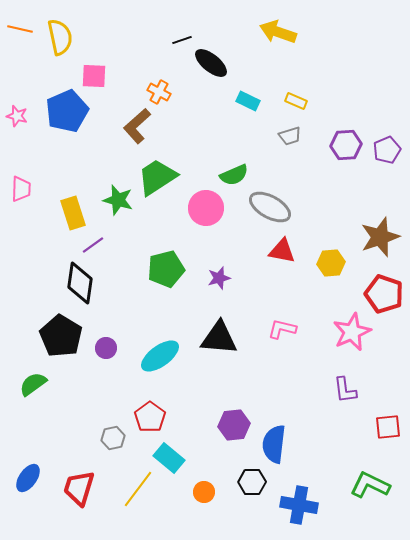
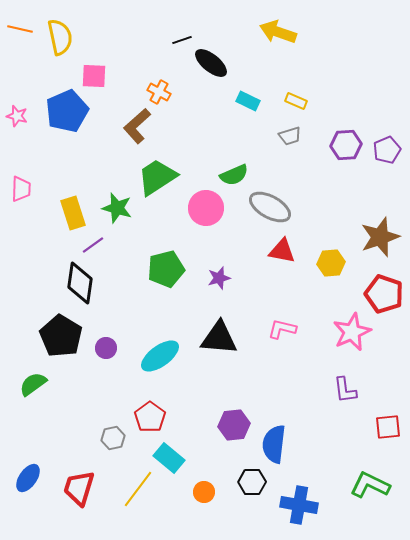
green star at (118, 200): moved 1 px left, 8 px down
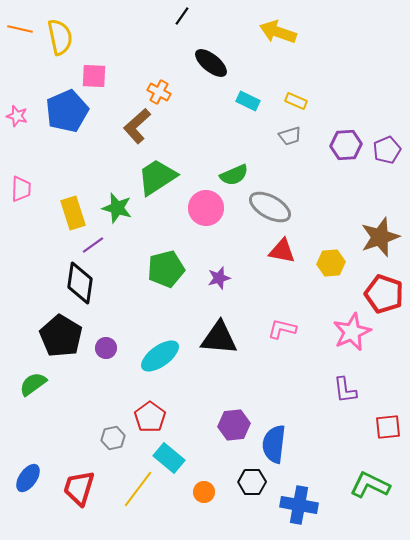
black line at (182, 40): moved 24 px up; rotated 36 degrees counterclockwise
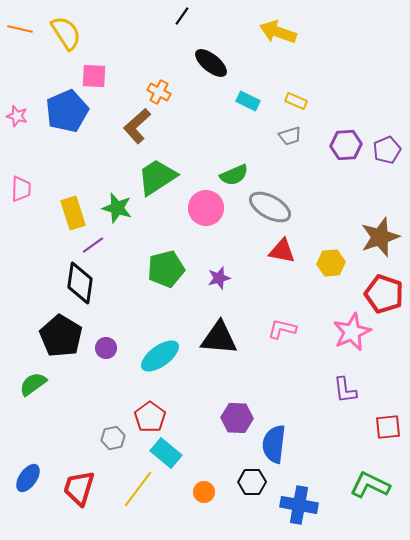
yellow semicircle at (60, 37): moved 6 px right, 4 px up; rotated 21 degrees counterclockwise
purple hexagon at (234, 425): moved 3 px right, 7 px up; rotated 8 degrees clockwise
cyan rectangle at (169, 458): moved 3 px left, 5 px up
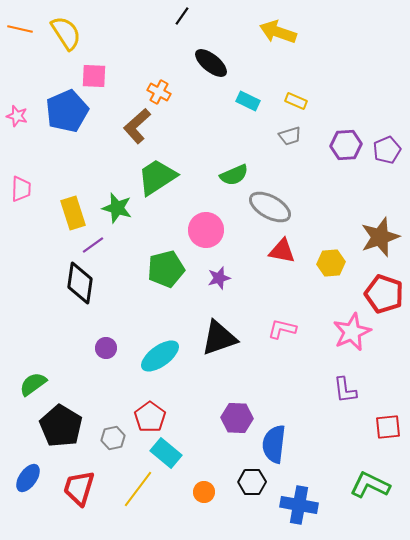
pink circle at (206, 208): moved 22 px down
black pentagon at (61, 336): moved 90 px down
black triangle at (219, 338): rotated 24 degrees counterclockwise
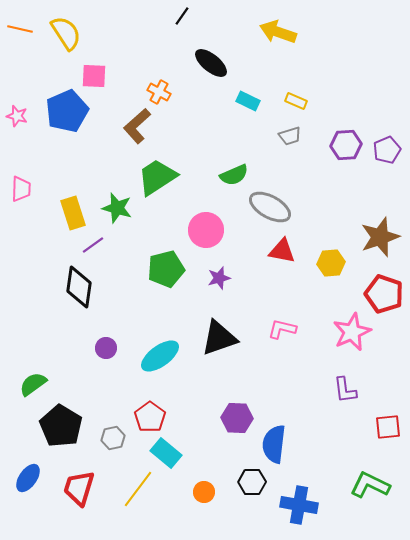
black diamond at (80, 283): moved 1 px left, 4 px down
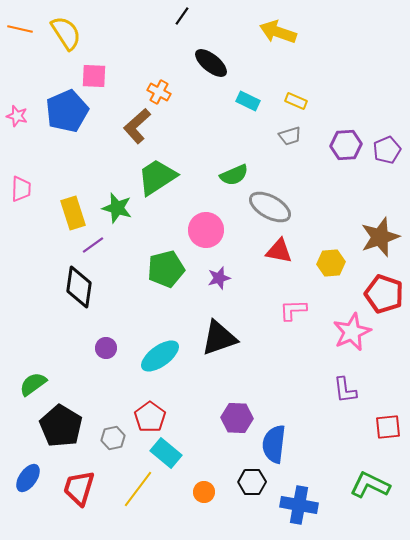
red triangle at (282, 251): moved 3 px left
pink L-shape at (282, 329): moved 11 px right, 19 px up; rotated 16 degrees counterclockwise
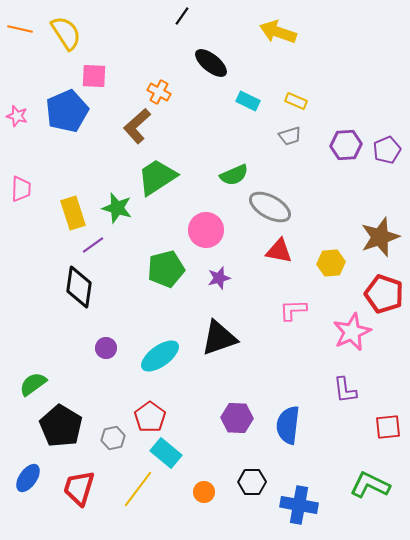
blue semicircle at (274, 444): moved 14 px right, 19 px up
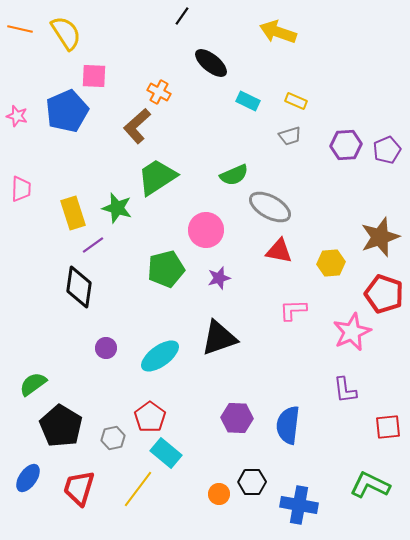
orange circle at (204, 492): moved 15 px right, 2 px down
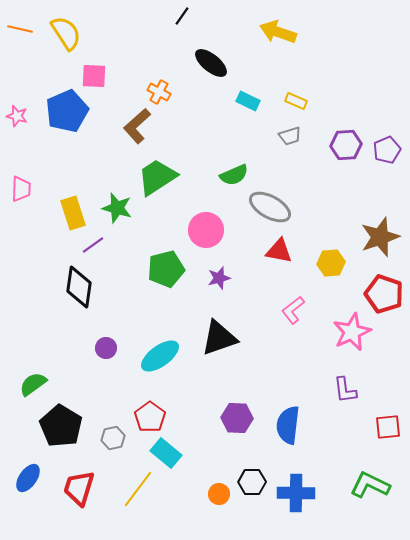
pink L-shape at (293, 310): rotated 36 degrees counterclockwise
blue cross at (299, 505): moved 3 px left, 12 px up; rotated 9 degrees counterclockwise
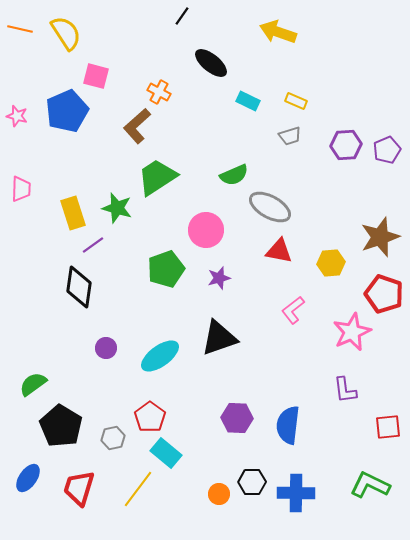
pink square at (94, 76): moved 2 px right; rotated 12 degrees clockwise
green pentagon at (166, 269): rotated 6 degrees counterclockwise
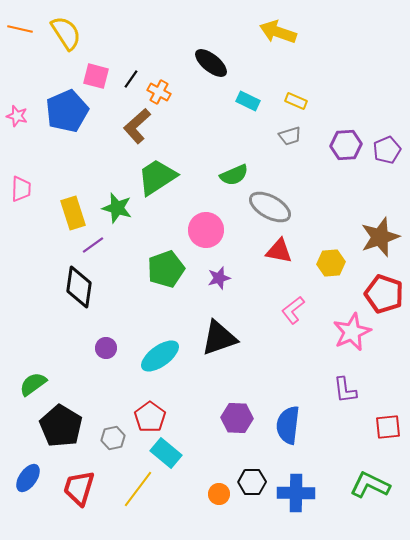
black line at (182, 16): moved 51 px left, 63 px down
